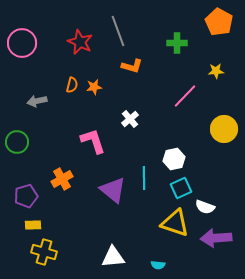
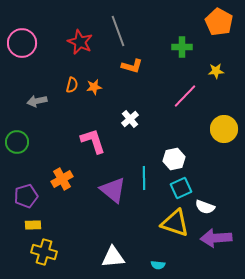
green cross: moved 5 px right, 4 px down
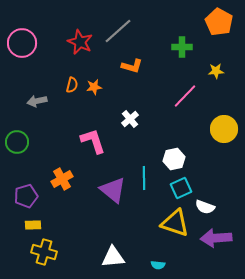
gray line: rotated 68 degrees clockwise
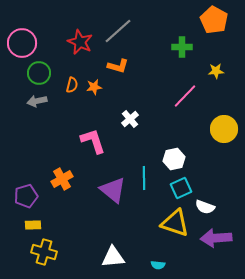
orange pentagon: moved 5 px left, 2 px up
orange L-shape: moved 14 px left
green circle: moved 22 px right, 69 px up
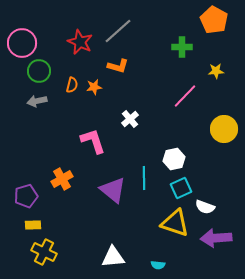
green circle: moved 2 px up
yellow cross: rotated 10 degrees clockwise
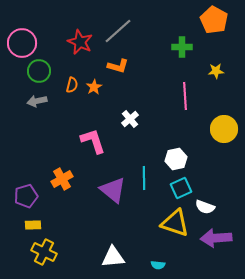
orange star: rotated 21 degrees counterclockwise
pink line: rotated 48 degrees counterclockwise
white hexagon: moved 2 px right
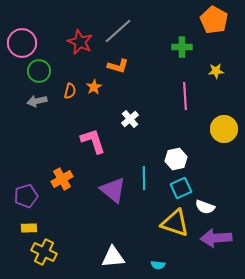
orange semicircle: moved 2 px left, 6 px down
yellow rectangle: moved 4 px left, 3 px down
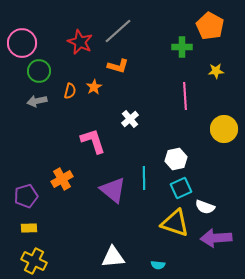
orange pentagon: moved 4 px left, 6 px down
yellow cross: moved 10 px left, 9 px down
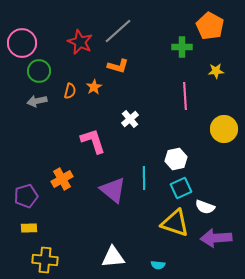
yellow cross: moved 11 px right, 1 px up; rotated 20 degrees counterclockwise
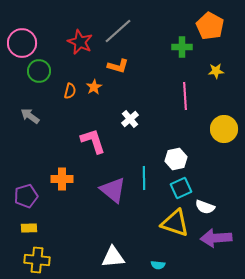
gray arrow: moved 7 px left, 15 px down; rotated 48 degrees clockwise
orange cross: rotated 30 degrees clockwise
yellow cross: moved 8 px left
